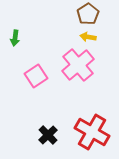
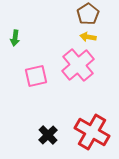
pink square: rotated 20 degrees clockwise
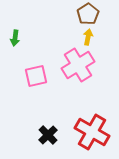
yellow arrow: rotated 91 degrees clockwise
pink cross: rotated 8 degrees clockwise
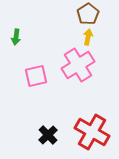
green arrow: moved 1 px right, 1 px up
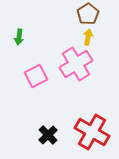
green arrow: moved 3 px right
pink cross: moved 2 px left, 1 px up
pink square: rotated 15 degrees counterclockwise
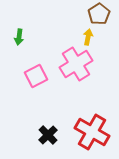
brown pentagon: moved 11 px right
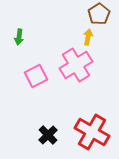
pink cross: moved 1 px down
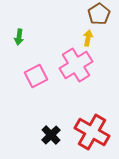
yellow arrow: moved 1 px down
black cross: moved 3 px right
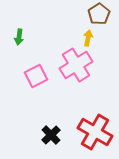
red cross: moved 3 px right
